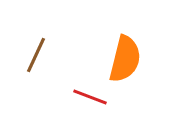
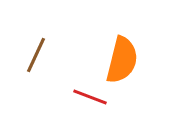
orange semicircle: moved 3 px left, 1 px down
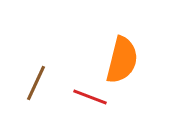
brown line: moved 28 px down
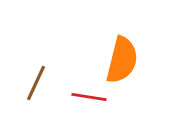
red line: moved 1 px left; rotated 12 degrees counterclockwise
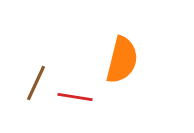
red line: moved 14 px left
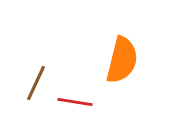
red line: moved 5 px down
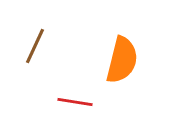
brown line: moved 1 px left, 37 px up
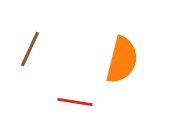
brown line: moved 5 px left, 3 px down
